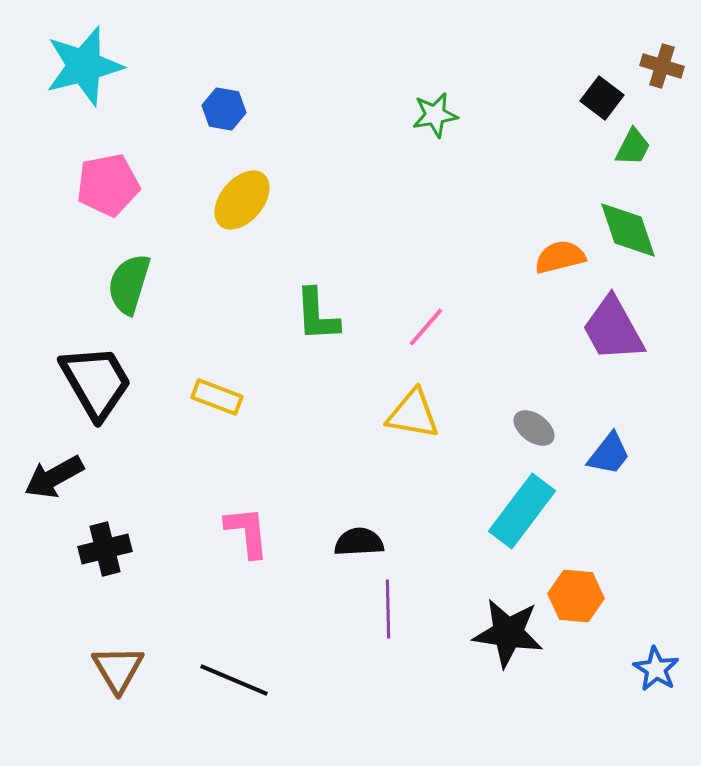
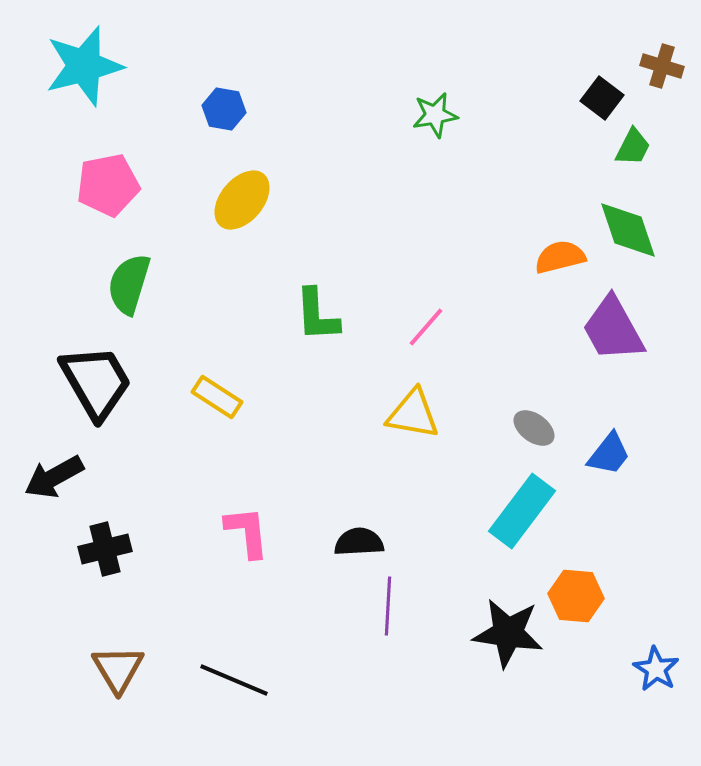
yellow rectangle: rotated 12 degrees clockwise
purple line: moved 3 px up; rotated 4 degrees clockwise
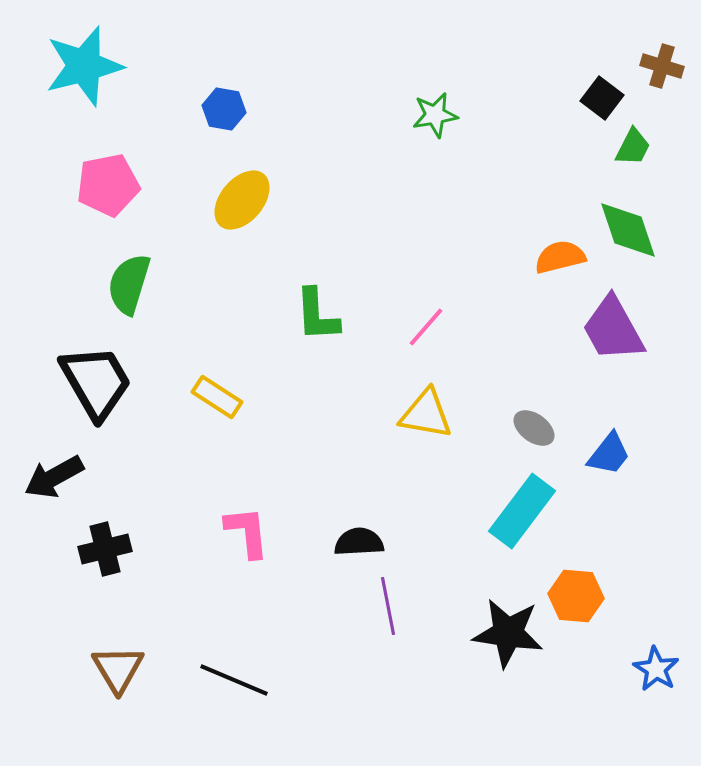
yellow triangle: moved 13 px right
purple line: rotated 14 degrees counterclockwise
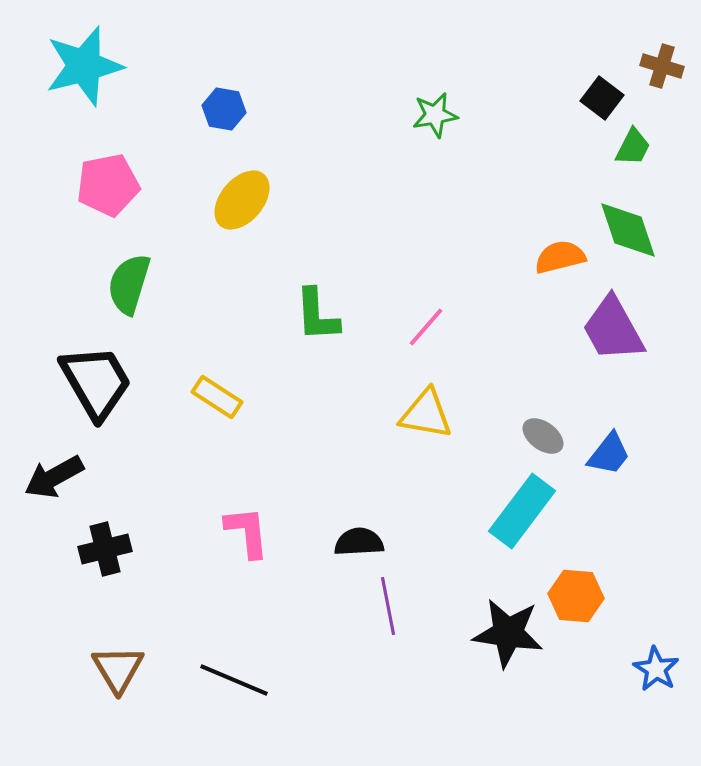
gray ellipse: moved 9 px right, 8 px down
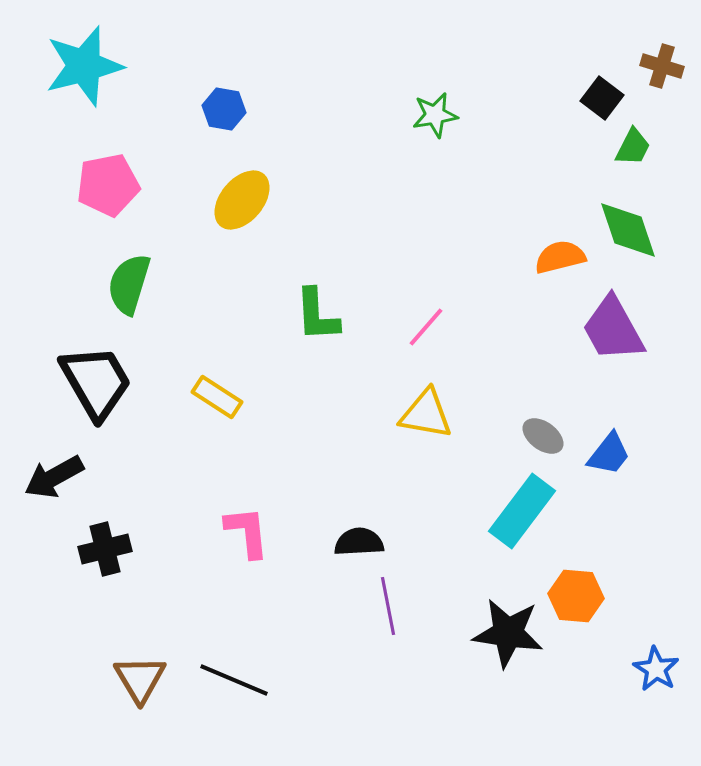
brown triangle: moved 22 px right, 10 px down
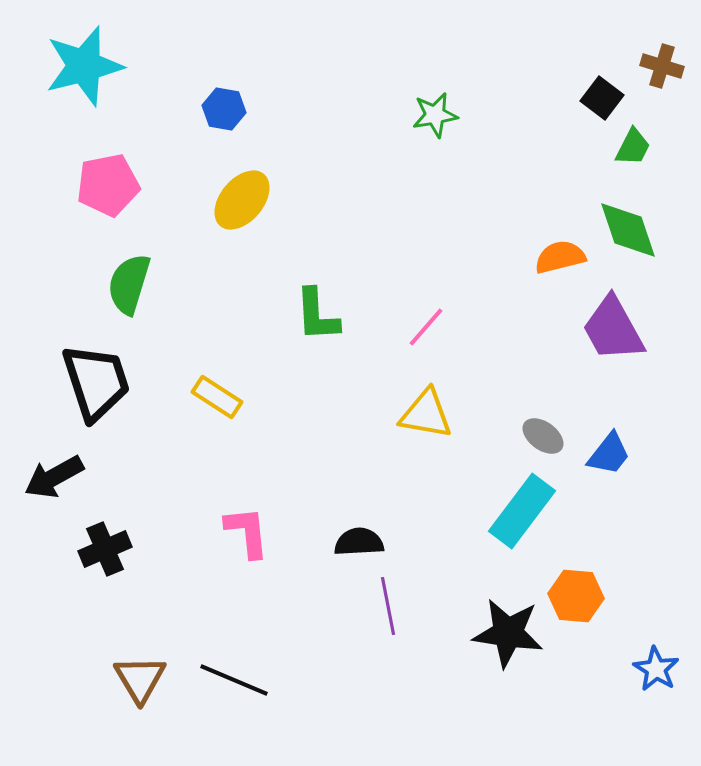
black trapezoid: rotated 12 degrees clockwise
black cross: rotated 9 degrees counterclockwise
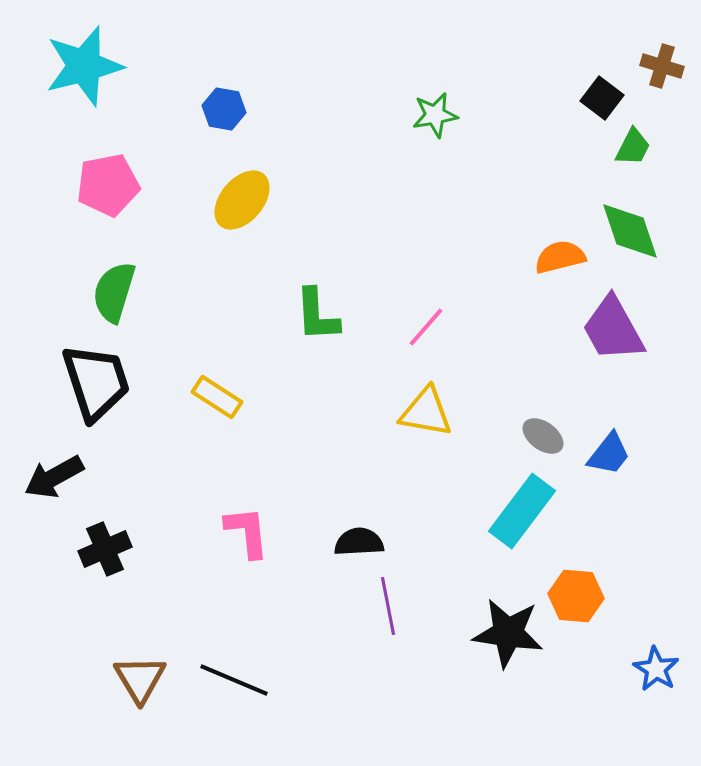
green diamond: moved 2 px right, 1 px down
green semicircle: moved 15 px left, 8 px down
yellow triangle: moved 2 px up
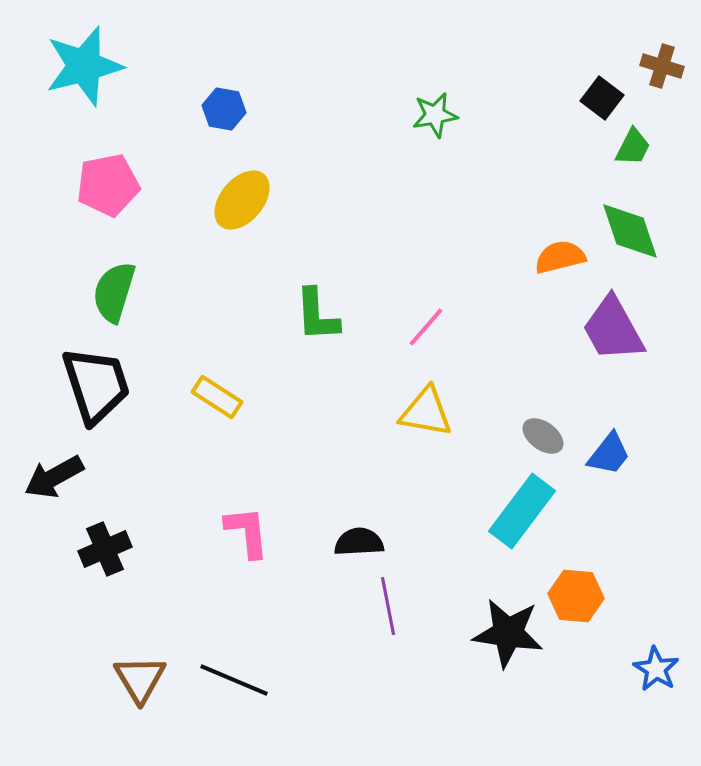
black trapezoid: moved 3 px down
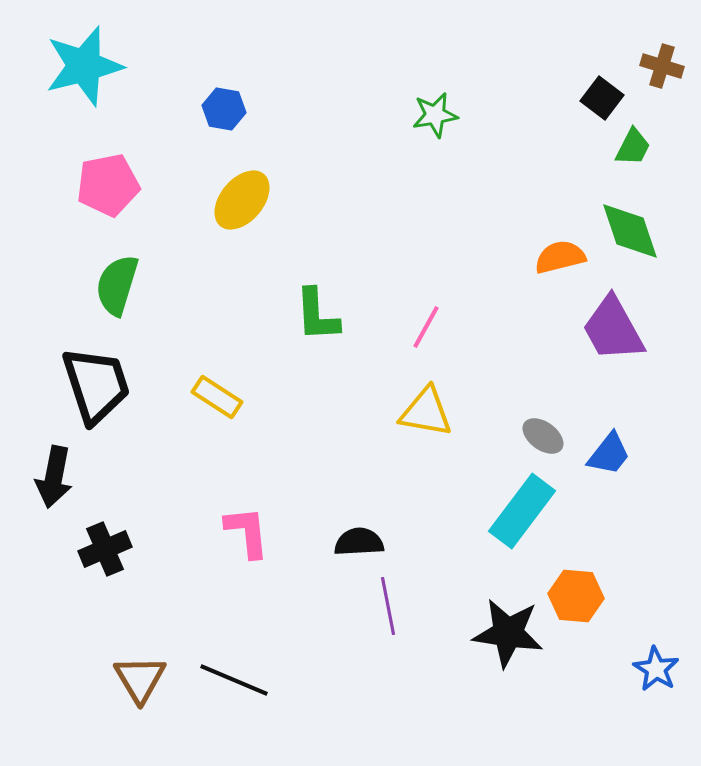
green semicircle: moved 3 px right, 7 px up
pink line: rotated 12 degrees counterclockwise
black arrow: rotated 50 degrees counterclockwise
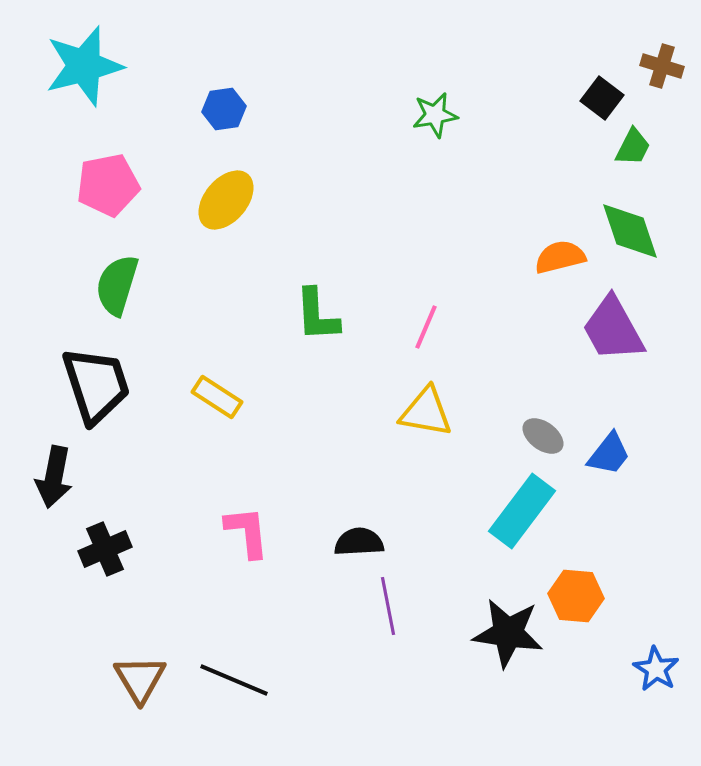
blue hexagon: rotated 18 degrees counterclockwise
yellow ellipse: moved 16 px left
pink line: rotated 6 degrees counterclockwise
